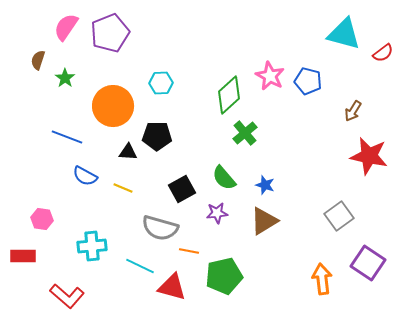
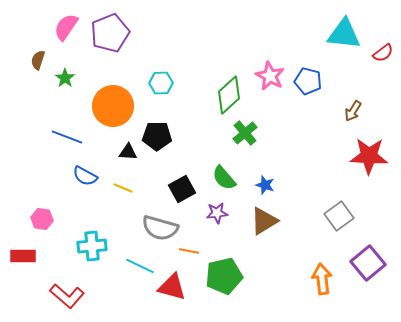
cyan triangle: rotated 9 degrees counterclockwise
red star: rotated 9 degrees counterclockwise
purple square: rotated 16 degrees clockwise
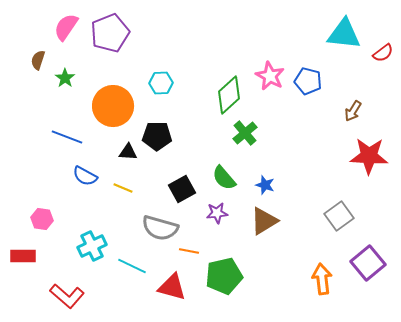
cyan cross: rotated 20 degrees counterclockwise
cyan line: moved 8 px left
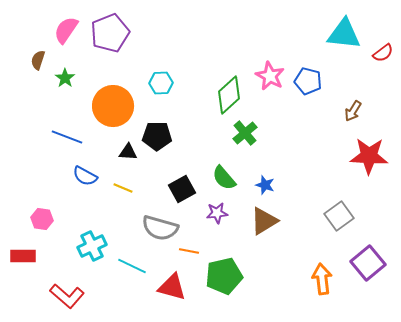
pink semicircle: moved 3 px down
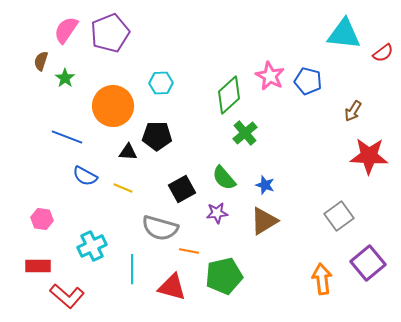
brown semicircle: moved 3 px right, 1 px down
red rectangle: moved 15 px right, 10 px down
cyan line: moved 3 px down; rotated 64 degrees clockwise
